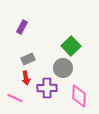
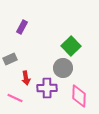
gray rectangle: moved 18 px left
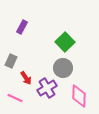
green square: moved 6 px left, 4 px up
gray rectangle: moved 1 px right, 2 px down; rotated 40 degrees counterclockwise
red arrow: rotated 24 degrees counterclockwise
purple cross: rotated 30 degrees counterclockwise
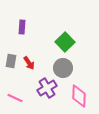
purple rectangle: rotated 24 degrees counterclockwise
gray rectangle: rotated 16 degrees counterclockwise
red arrow: moved 3 px right, 15 px up
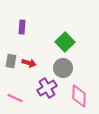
red arrow: rotated 40 degrees counterclockwise
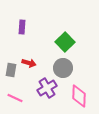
gray rectangle: moved 9 px down
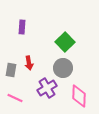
red arrow: rotated 64 degrees clockwise
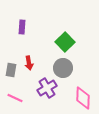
pink diamond: moved 4 px right, 2 px down
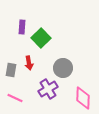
green square: moved 24 px left, 4 px up
purple cross: moved 1 px right, 1 px down
